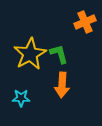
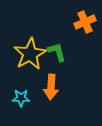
green L-shape: moved 2 px left, 2 px up
orange arrow: moved 11 px left, 2 px down
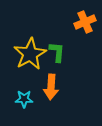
green L-shape: rotated 20 degrees clockwise
cyan star: moved 3 px right, 1 px down
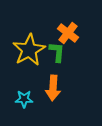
orange cross: moved 17 px left, 11 px down; rotated 30 degrees counterclockwise
yellow star: moved 1 px left, 4 px up
orange arrow: moved 2 px right, 1 px down
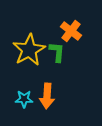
orange cross: moved 3 px right, 2 px up
orange arrow: moved 6 px left, 8 px down
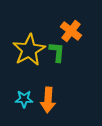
orange arrow: moved 1 px right, 4 px down
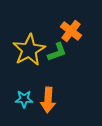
green L-shape: rotated 65 degrees clockwise
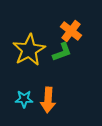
green L-shape: moved 5 px right
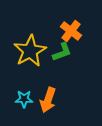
yellow star: moved 1 px right, 1 px down
orange arrow: rotated 15 degrees clockwise
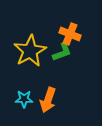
orange cross: moved 1 px left, 3 px down; rotated 15 degrees counterclockwise
